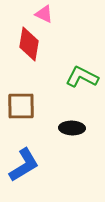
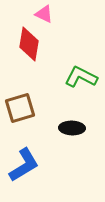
green L-shape: moved 1 px left
brown square: moved 1 px left, 2 px down; rotated 16 degrees counterclockwise
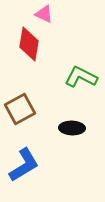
brown square: moved 1 px down; rotated 12 degrees counterclockwise
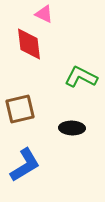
red diamond: rotated 16 degrees counterclockwise
brown square: rotated 16 degrees clockwise
blue L-shape: moved 1 px right
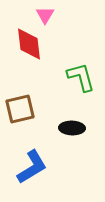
pink triangle: moved 1 px right, 1 px down; rotated 36 degrees clockwise
green L-shape: rotated 48 degrees clockwise
blue L-shape: moved 7 px right, 2 px down
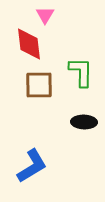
green L-shape: moved 5 px up; rotated 16 degrees clockwise
brown square: moved 19 px right, 24 px up; rotated 12 degrees clockwise
black ellipse: moved 12 px right, 6 px up
blue L-shape: moved 1 px up
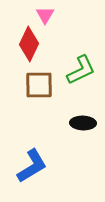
red diamond: rotated 32 degrees clockwise
green L-shape: moved 2 px up; rotated 64 degrees clockwise
black ellipse: moved 1 px left, 1 px down
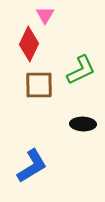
black ellipse: moved 1 px down
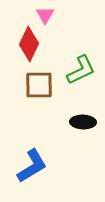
black ellipse: moved 2 px up
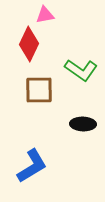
pink triangle: rotated 48 degrees clockwise
green L-shape: rotated 60 degrees clockwise
brown square: moved 5 px down
black ellipse: moved 2 px down
